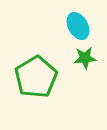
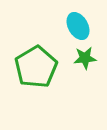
green pentagon: moved 10 px up
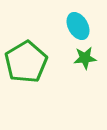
green pentagon: moved 10 px left, 5 px up
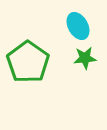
green pentagon: moved 2 px right; rotated 6 degrees counterclockwise
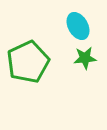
green pentagon: rotated 12 degrees clockwise
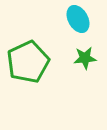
cyan ellipse: moved 7 px up
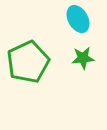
green star: moved 2 px left
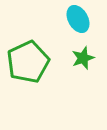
green star: rotated 15 degrees counterclockwise
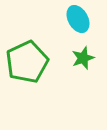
green pentagon: moved 1 px left
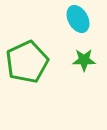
green star: moved 1 px right, 2 px down; rotated 20 degrees clockwise
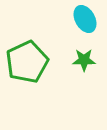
cyan ellipse: moved 7 px right
